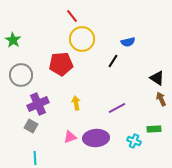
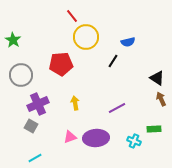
yellow circle: moved 4 px right, 2 px up
yellow arrow: moved 1 px left
cyan line: rotated 64 degrees clockwise
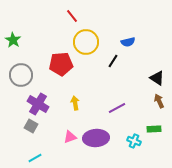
yellow circle: moved 5 px down
brown arrow: moved 2 px left, 2 px down
purple cross: rotated 35 degrees counterclockwise
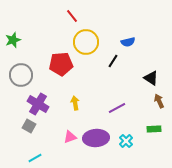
green star: rotated 21 degrees clockwise
black triangle: moved 6 px left
gray square: moved 2 px left
cyan cross: moved 8 px left; rotated 24 degrees clockwise
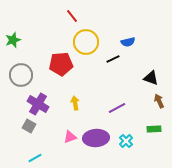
black line: moved 2 px up; rotated 32 degrees clockwise
black triangle: rotated 14 degrees counterclockwise
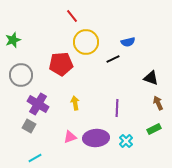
brown arrow: moved 1 px left, 2 px down
purple line: rotated 60 degrees counterclockwise
green rectangle: rotated 24 degrees counterclockwise
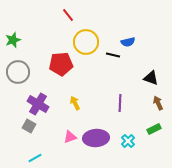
red line: moved 4 px left, 1 px up
black line: moved 4 px up; rotated 40 degrees clockwise
gray circle: moved 3 px left, 3 px up
yellow arrow: rotated 16 degrees counterclockwise
purple line: moved 3 px right, 5 px up
cyan cross: moved 2 px right
